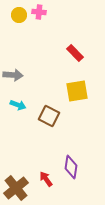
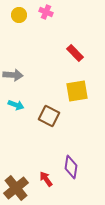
pink cross: moved 7 px right; rotated 16 degrees clockwise
cyan arrow: moved 2 px left
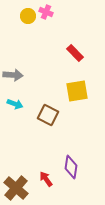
yellow circle: moved 9 px right, 1 px down
cyan arrow: moved 1 px left, 1 px up
brown square: moved 1 px left, 1 px up
brown cross: rotated 10 degrees counterclockwise
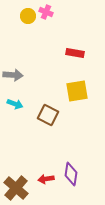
red rectangle: rotated 36 degrees counterclockwise
purple diamond: moved 7 px down
red arrow: rotated 63 degrees counterclockwise
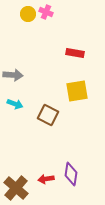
yellow circle: moved 2 px up
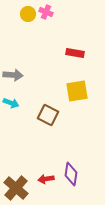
cyan arrow: moved 4 px left, 1 px up
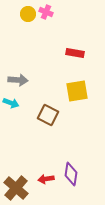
gray arrow: moved 5 px right, 5 px down
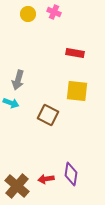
pink cross: moved 8 px right
gray arrow: rotated 102 degrees clockwise
yellow square: rotated 15 degrees clockwise
brown cross: moved 1 px right, 2 px up
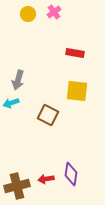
pink cross: rotated 32 degrees clockwise
cyan arrow: rotated 140 degrees clockwise
brown cross: rotated 35 degrees clockwise
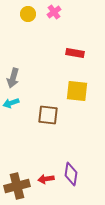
gray arrow: moved 5 px left, 2 px up
brown square: rotated 20 degrees counterclockwise
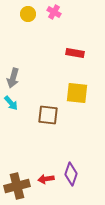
pink cross: rotated 24 degrees counterclockwise
yellow square: moved 2 px down
cyan arrow: rotated 112 degrees counterclockwise
purple diamond: rotated 10 degrees clockwise
